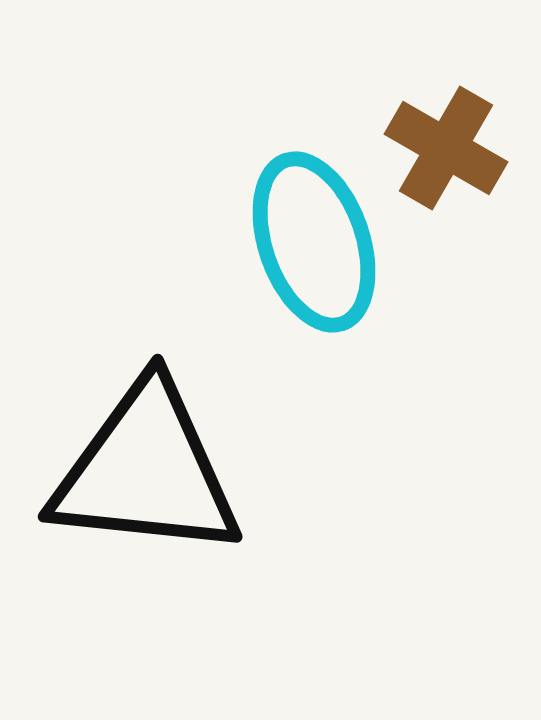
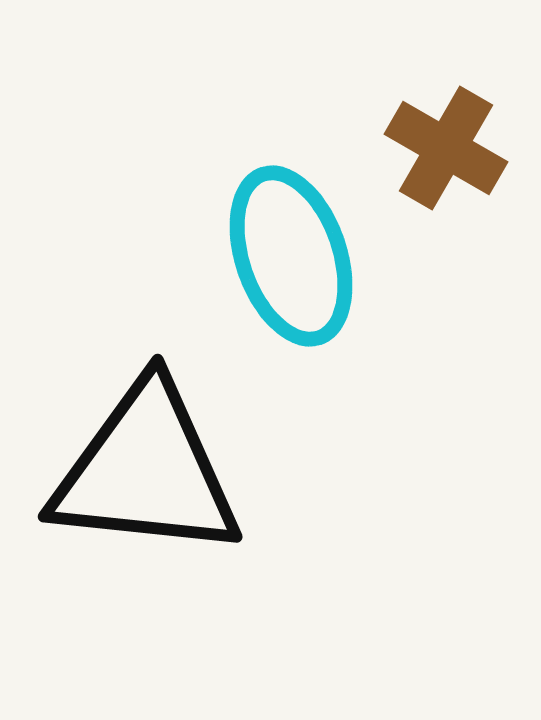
cyan ellipse: moved 23 px left, 14 px down
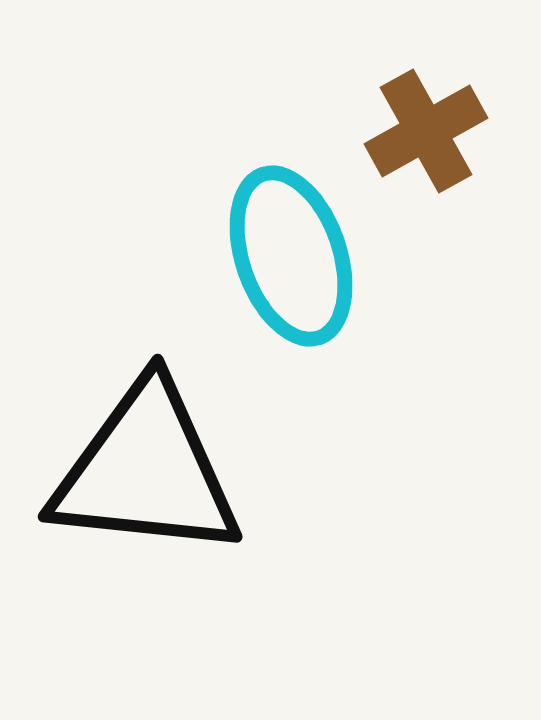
brown cross: moved 20 px left, 17 px up; rotated 31 degrees clockwise
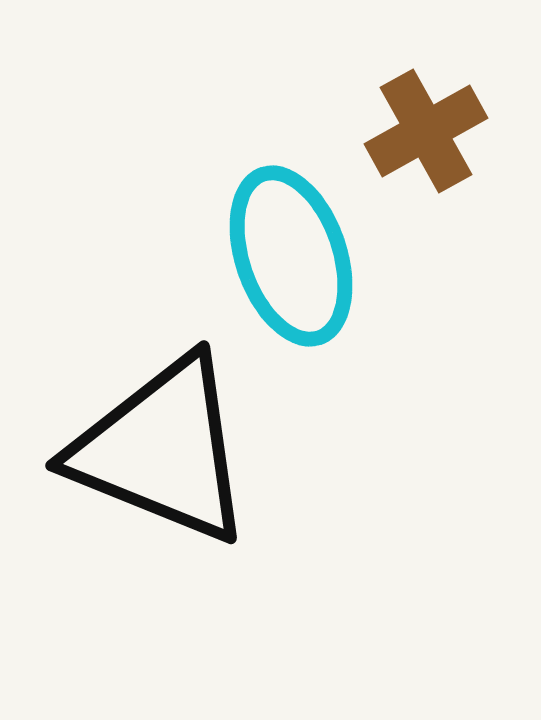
black triangle: moved 16 px right, 21 px up; rotated 16 degrees clockwise
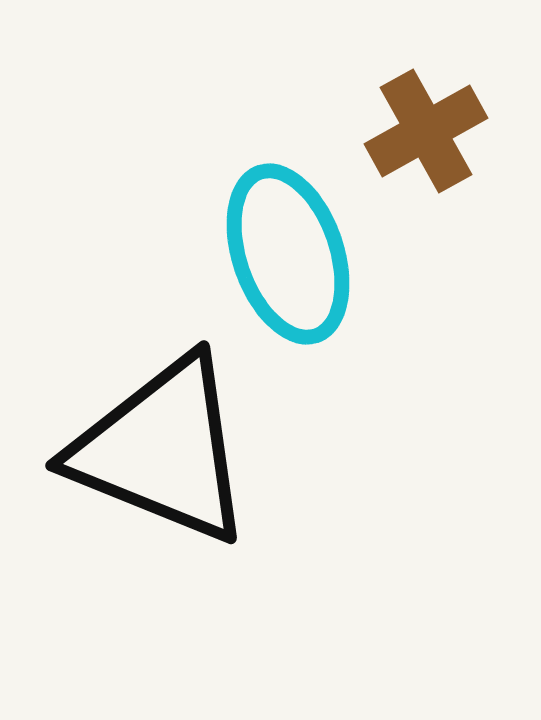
cyan ellipse: moved 3 px left, 2 px up
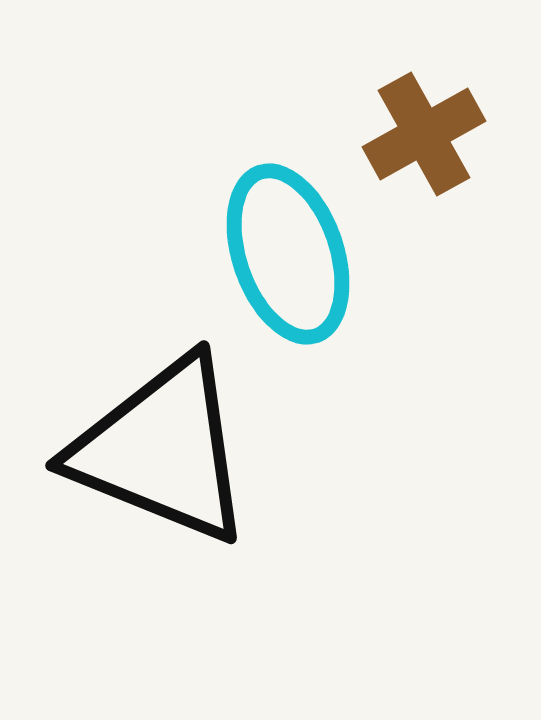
brown cross: moved 2 px left, 3 px down
